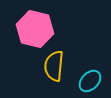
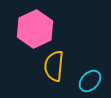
pink hexagon: rotated 21 degrees clockwise
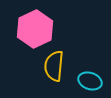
cyan ellipse: rotated 65 degrees clockwise
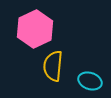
yellow semicircle: moved 1 px left
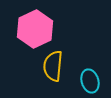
cyan ellipse: rotated 55 degrees clockwise
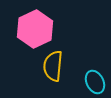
cyan ellipse: moved 5 px right, 1 px down; rotated 10 degrees counterclockwise
